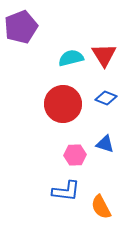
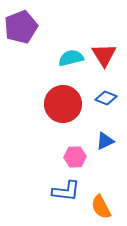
blue triangle: moved 3 px up; rotated 42 degrees counterclockwise
pink hexagon: moved 2 px down
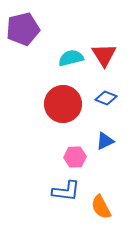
purple pentagon: moved 2 px right, 2 px down; rotated 8 degrees clockwise
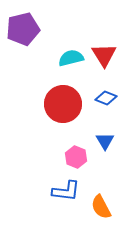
blue triangle: rotated 36 degrees counterclockwise
pink hexagon: moved 1 px right; rotated 25 degrees clockwise
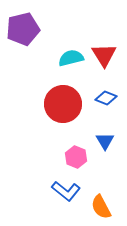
blue L-shape: rotated 32 degrees clockwise
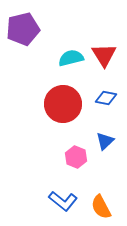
blue diamond: rotated 10 degrees counterclockwise
blue triangle: rotated 18 degrees clockwise
blue L-shape: moved 3 px left, 10 px down
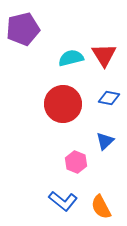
blue diamond: moved 3 px right
pink hexagon: moved 5 px down
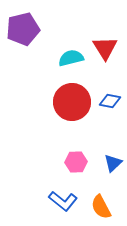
red triangle: moved 1 px right, 7 px up
blue diamond: moved 1 px right, 3 px down
red circle: moved 9 px right, 2 px up
blue triangle: moved 8 px right, 22 px down
pink hexagon: rotated 25 degrees counterclockwise
